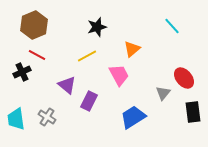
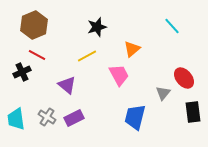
purple rectangle: moved 15 px left, 17 px down; rotated 36 degrees clockwise
blue trapezoid: moved 2 px right; rotated 44 degrees counterclockwise
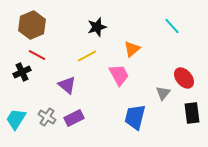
brown hexagon: moved 2 px left
black rectangle: moved 1 px left, 1 px down
cyan trapezoid: rotated 40 degrees clockwise
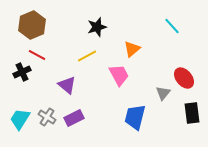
cyan trapezoid: moved 4 px right
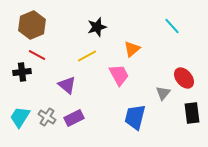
black cross: rotated 18 degrees clockwise
cyan trapezoid: moved 2 px up
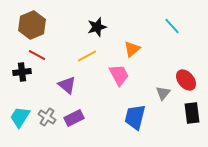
red ellipse: moved 2 px right, 2 px down
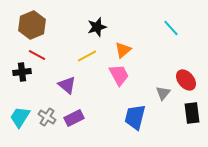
cyan line: moved 1 px left, 2 px down
orange triangle: moved 9 px left, 1 px down
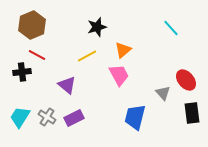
gray triangle: rotated 21 degrees counterclockwise
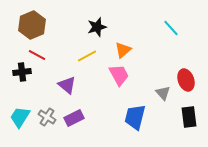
red ellipse: rotated 20 degrees clockwise
black rectangle: moved 3 px left, 4 px down
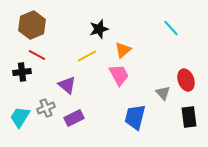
black star: moved 2 px right, 2 px down
gray cross: moved 1 px left, 9 px up; rotated 36 degrees clockwise
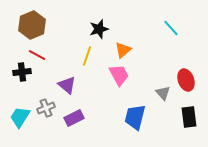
yellow line: rotated 42 degrees counterclockwise
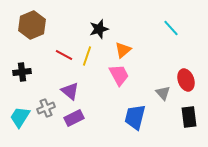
red line: moved 27 px right
purple triangle: moved 3 px right, 6 px down
